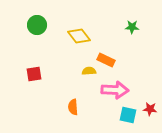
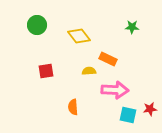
orange rectangle: moved 2 px right, 1 px up
red square: moved 12 px right, 3 px up
red star: rotated 16 degrees counterclockwise
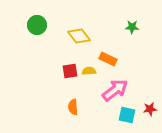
red square: moved 24 px right
pink arrow: rotated 40 degrees counterclockwise
cyan square: moved 1 px left
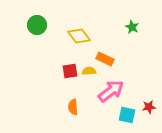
green star: rotated 24 degrees clockwise
orange rectangle: moved 3 px left
pink arrow: moved 4 px left, 1 px down
red star: moved 1 px left, 2 px up
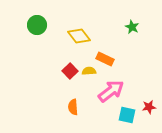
red square: rotated 35 degrees counterclockwise
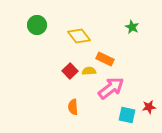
pink arrow: moved 3 px up
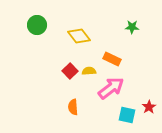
green star: rotated 24 degrees counterclockwise
orange rectangle: moved 7 px right
red star: rotated 24 degrees counterclockwise
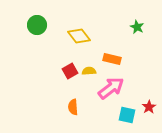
green star: moved 5 px right; rotated 24 degrees clockwise
orange rectangle: rotated 12 degrees counterclockwise
red square: rotated 14 degrees clockwise
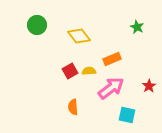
orange rectangle: rotated 36 degrees counterclockwise
red star: moved 21 px up
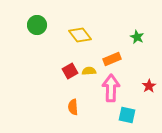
green star: moved 10 px down
yellow diamond: moved 1 px right, 1 px up
pink arrow: rotated 52 degrees counterclockwise
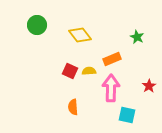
red square: rotated 35 degrees counterclockwise
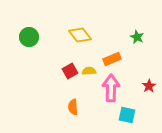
green circle: moved 8 px left, 12 px down
red square: rotated 35 degrees clockwise
